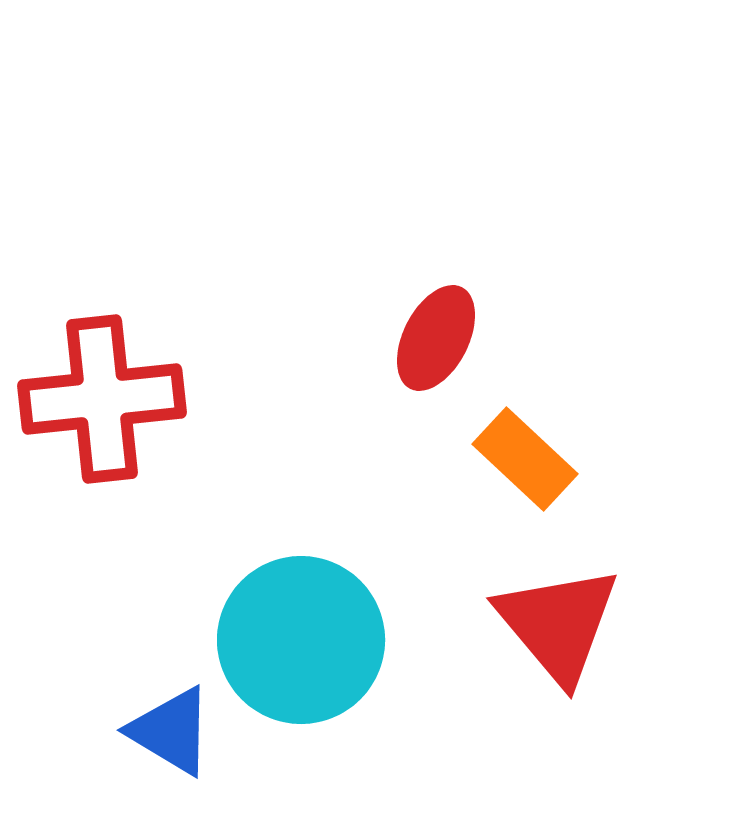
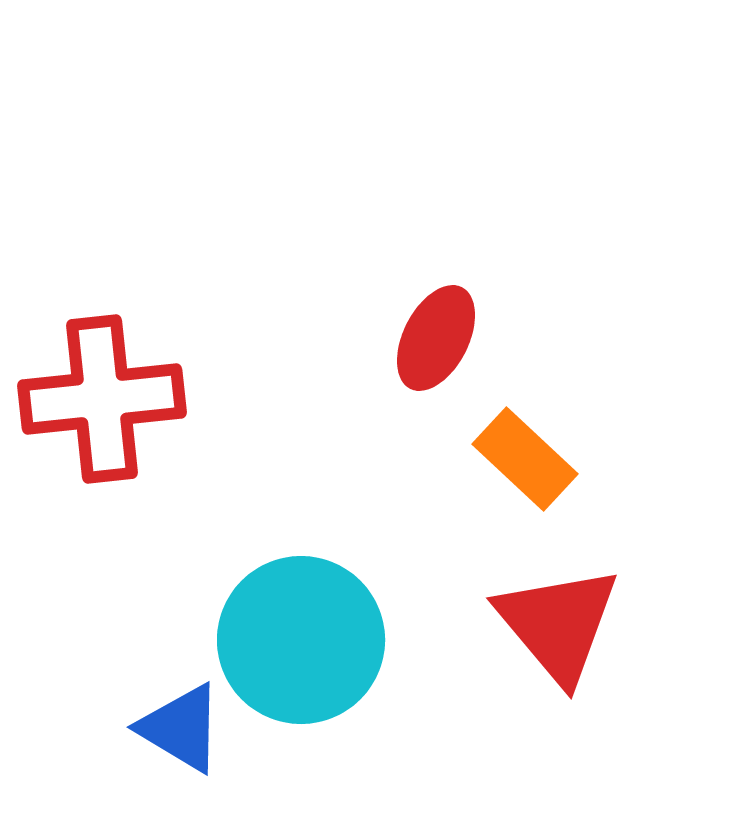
blue triangle: moved 10 px right, 3 px up
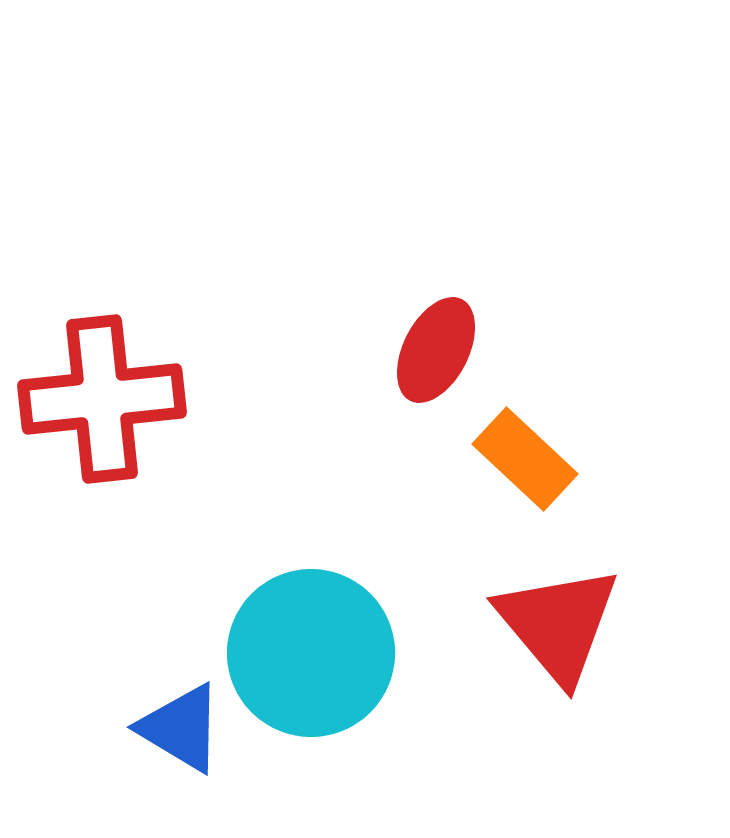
red ellipse: moved 12 px down
cyan circle: moved 10 px right, 13 px down
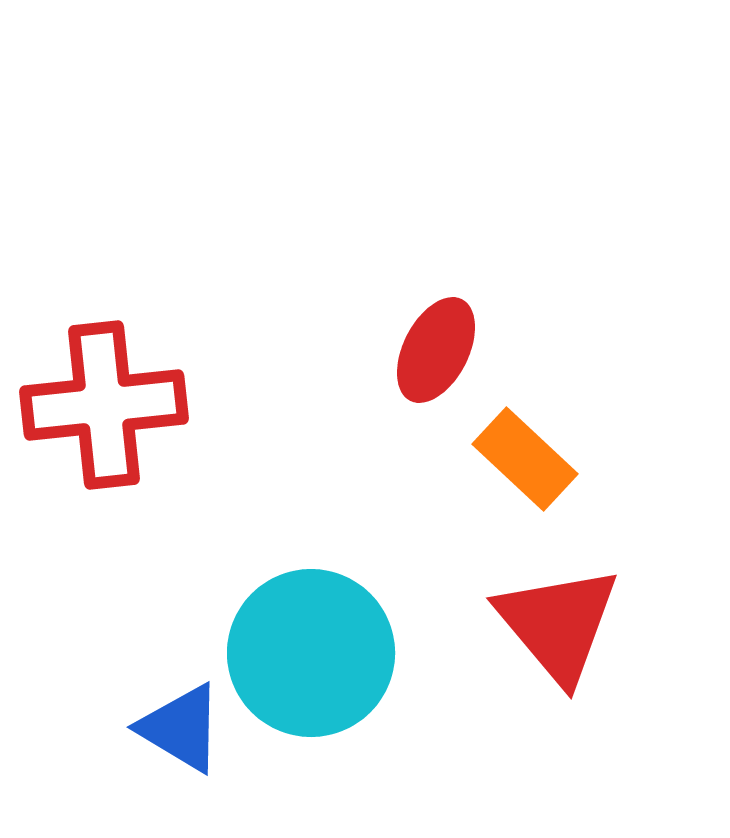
red cross: moved 2 px right, 6 px down
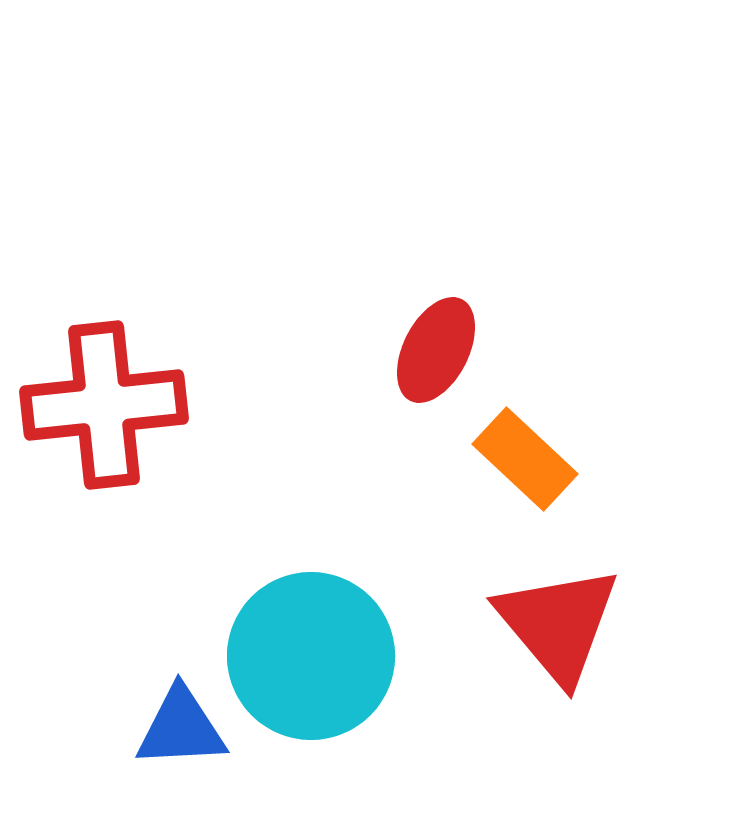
cyan circle: moved 3 px down
blue triangle: rotated 34 degrees counterclockwise
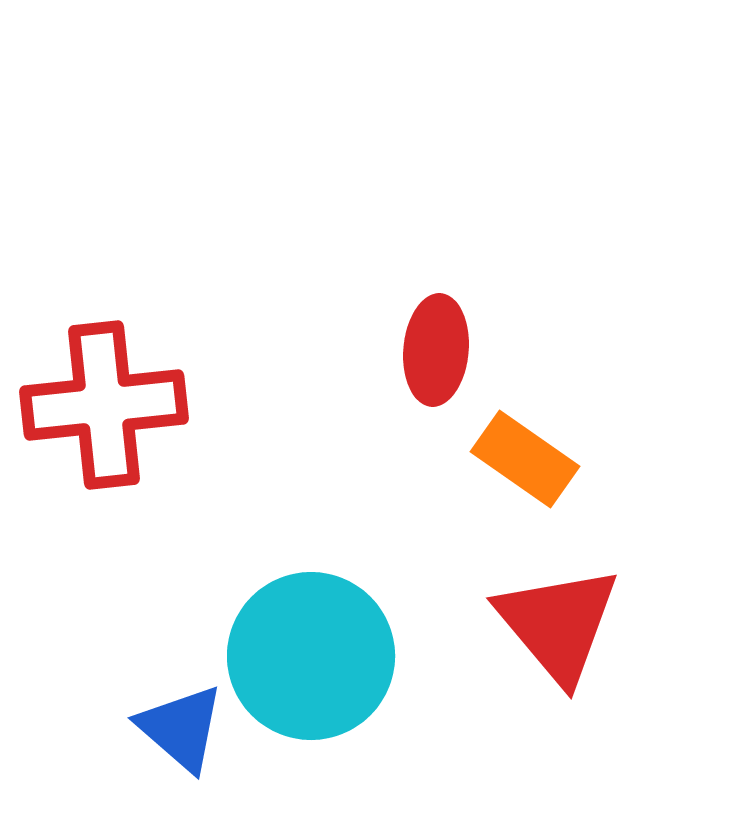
red ellipse: rotated 22 degrees counterclockwise
orange rectangle: rotated 8 degrees counterclockwise
blue triangle: rotated 44 degrees clockwise
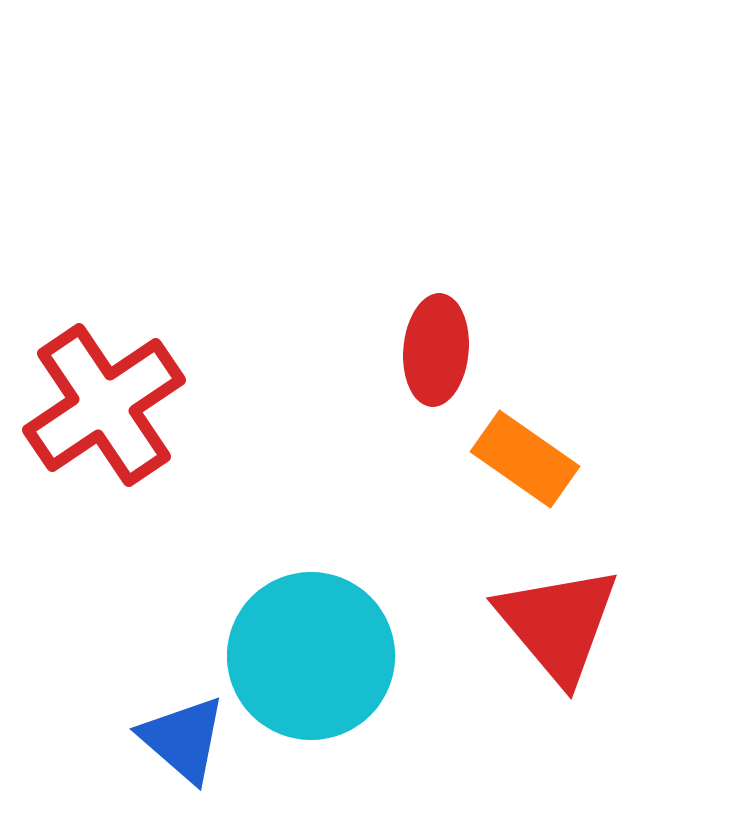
red cross: rotated 28 degrees counterclockwise
blue triangle: moved 2 px right, 11 px down
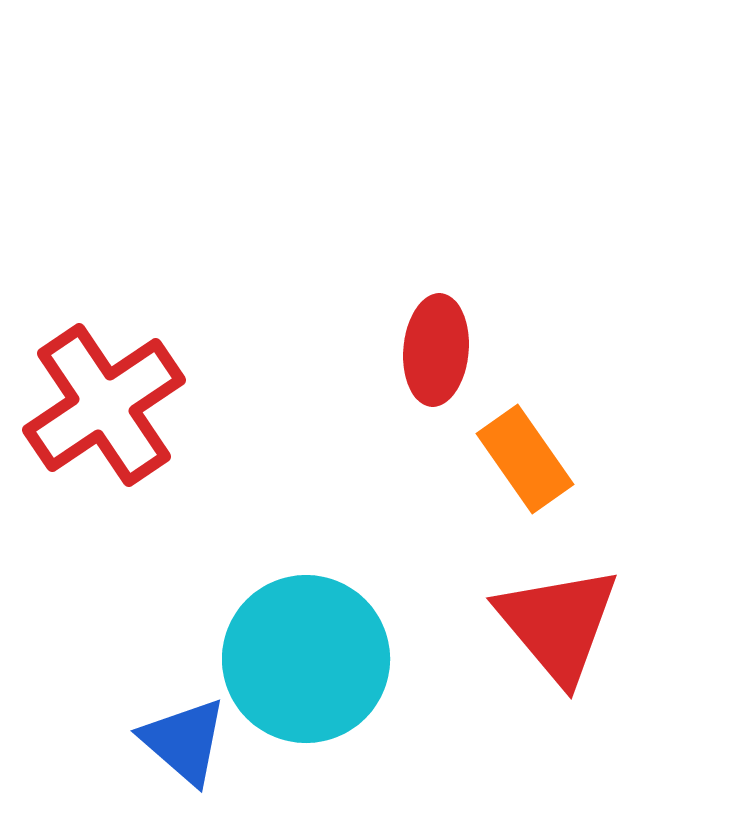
orange rectangle: rotated 20 degrees clockwise
cyan circle: moved 5 px left, 3 px down
blue triangle: moved 1 px right, 2 px down
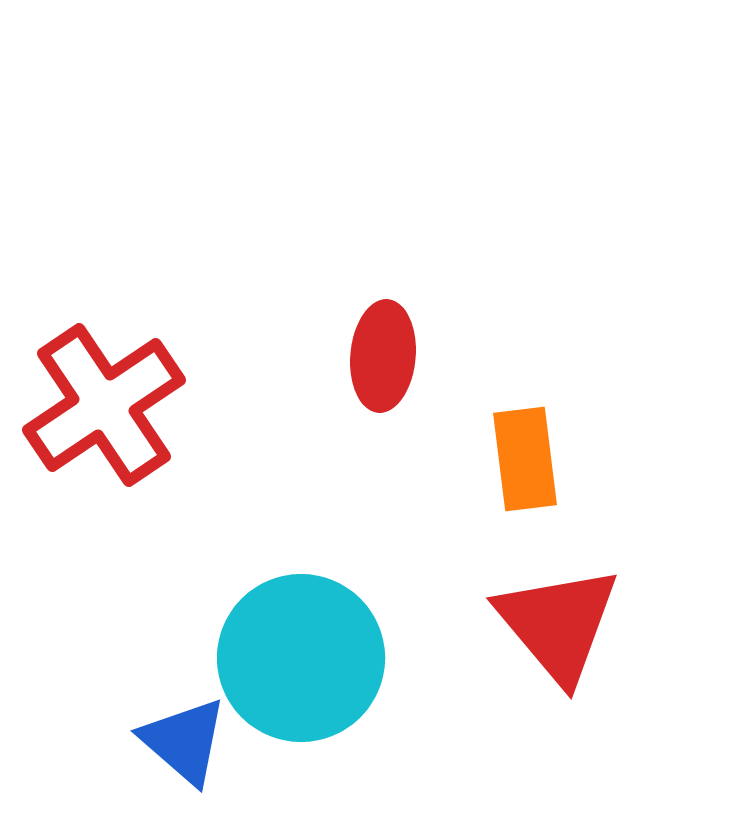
red ellipse: moved 53 px left, 6 px down
orange rectangle: rotated 28 degrees clockwise
cyan circle: moved 5 px left, 1 px up
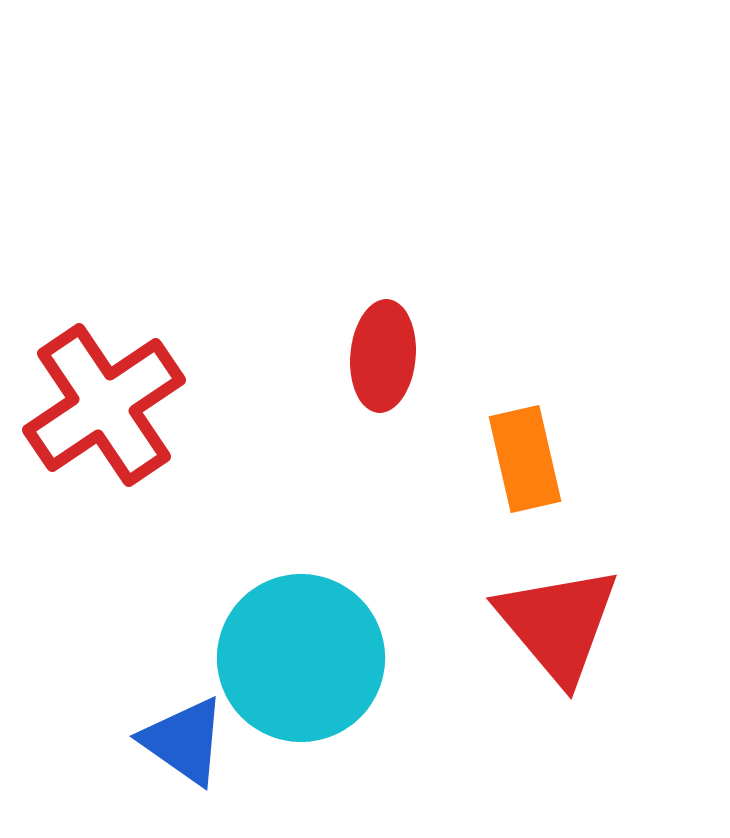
orange rectangle: rotated 6 degrees counterclockwise
blue triangle: rotated 6 degrees counterclockwise
